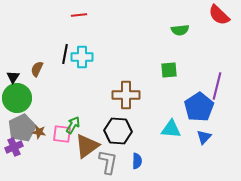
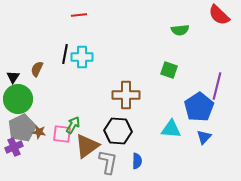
green square: rotated 24 degrees clockwise
green circle: moved 1 px right, 1 px down
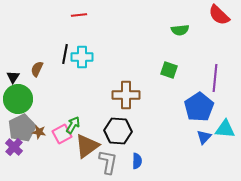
purple line: moved 2 px left, 8 px up; rotated 8 degrees counterclockwise
cyan triangle: moved 54 px right
pink square: rotated 36 degrees counterclockwise
purple cross: rotated 24 degrees counterclockwise
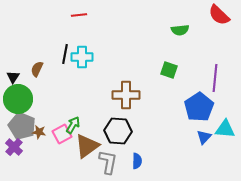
gray pentagon: moved 2 px up; rotated 24 degrees counterclockwise
